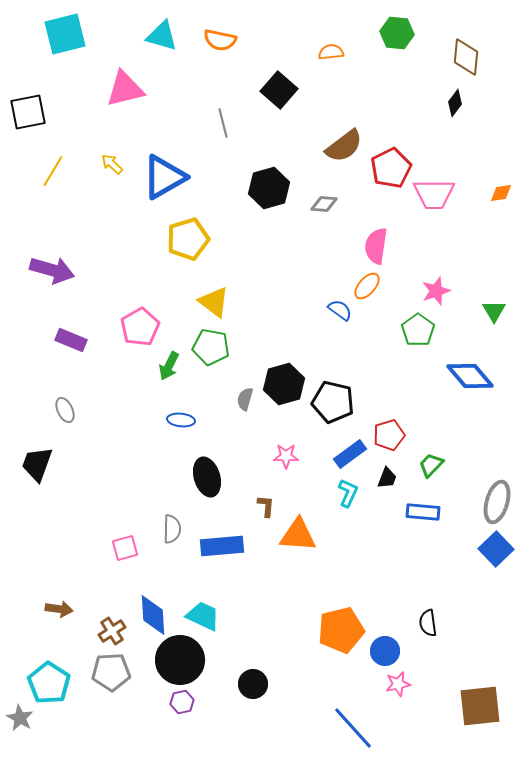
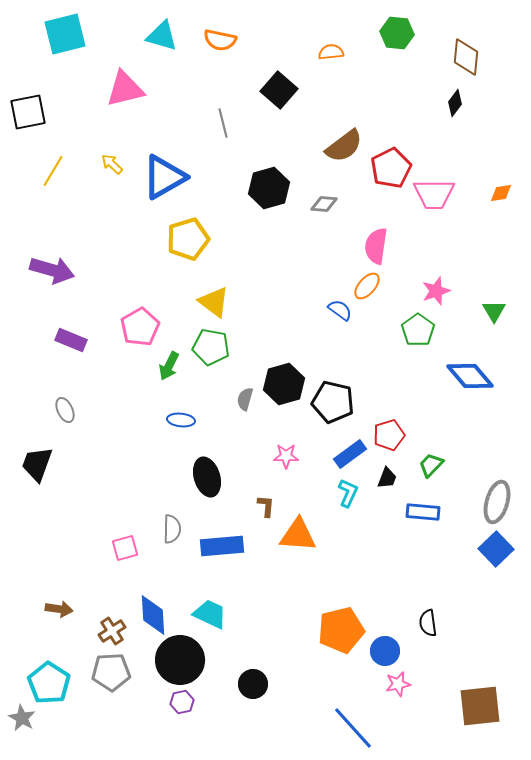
cyan trapezoid at (203, 616): moved 7 px right, 2 px up
gray star at (20, 718): moved 2 px right
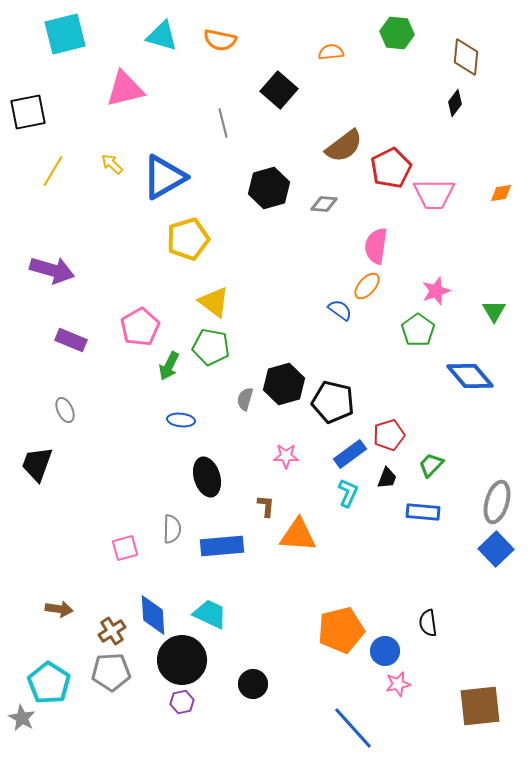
black circle at (180, 660): moved 2 px right
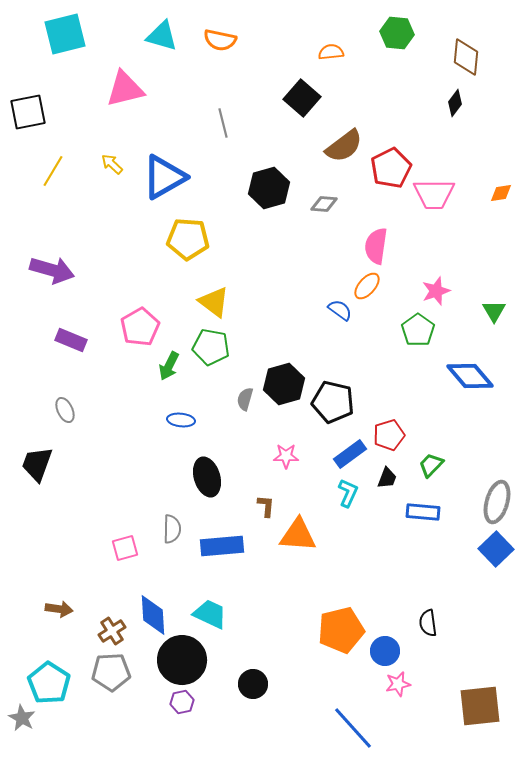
black square at (279, 90): moved 23 px right, 8 px down
yellow pentagon at (188, 239): rotated 21 degrees clockwise
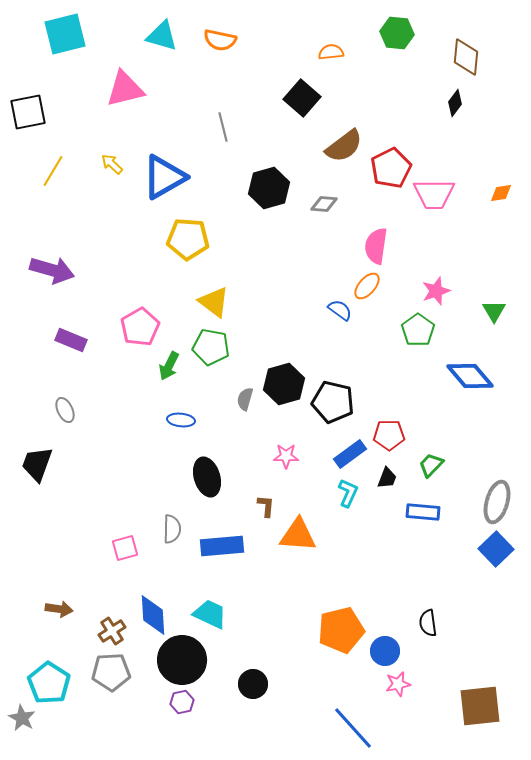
gray line at (223, 123): moved 4 px down
red pentagon at (389, 435): rotated 16 degrees clockwise
